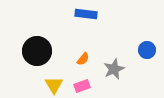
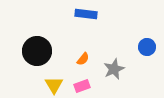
blue circle: moved 3 px up
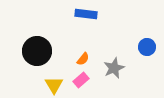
gray star: moved 1 px up
pink rectangle: moved 1 px left, 6 px up; rotated 21 degrees counterclockwise
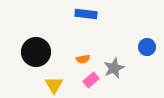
black circle: moved 1 px left, 1 px down
orange semicircle: rotated 40 degrees clockwise
pink rectangle: moved 10 px right
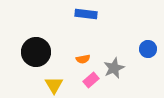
blue circle: moved 1 px right, 2 px down
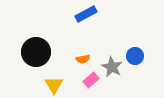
blue rectangle: rotated 35 degrees counterclockwise
blue circle: moved 13 px left, 7 px down
gray star: moved 2 px left, 1 px up; rotated 20 degrees counterclockwise
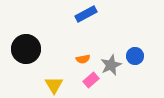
black circle: moved 10 px left, 3 px up
gray star: moved 1 px left, 2 px up; rotated 20 degrees clockwise
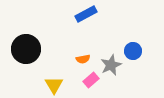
blue circle: moved 2 px left, 5 px up
